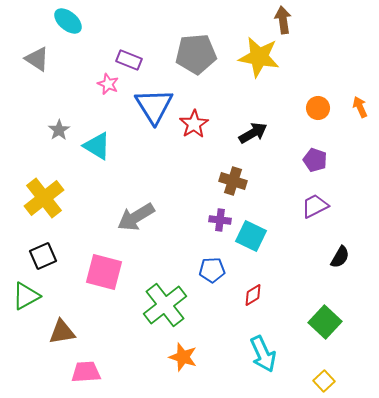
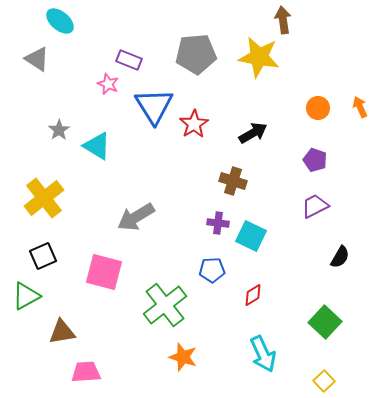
cyan ellipse: moved 8 px left
purple cross: moved 2 px left, 3 px down
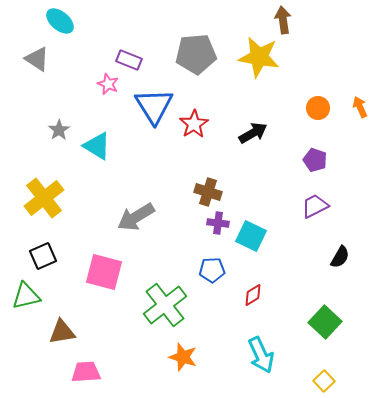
brown cross: moved 25 px left, 11 px down
green triangle: rotated 16 degrees clockwise
cyan arrow: moved 2 px left, 1 px down
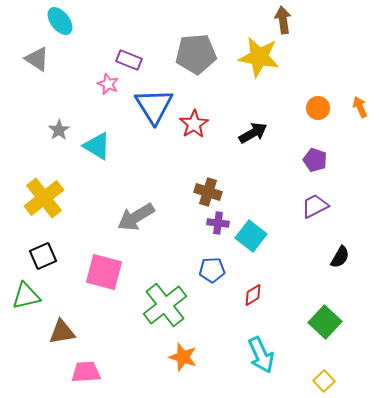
cyan ellipse: rotated 12 degrees clockwise
cyan square: rotated 12 degrees clockwise
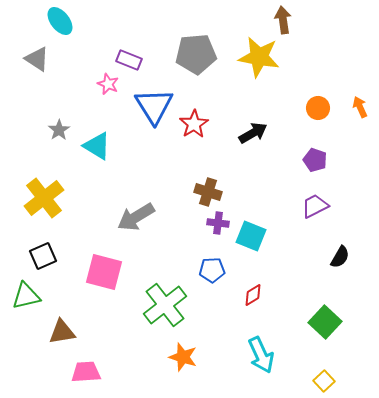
cyan square: rotated 16 degrees counterclockwise
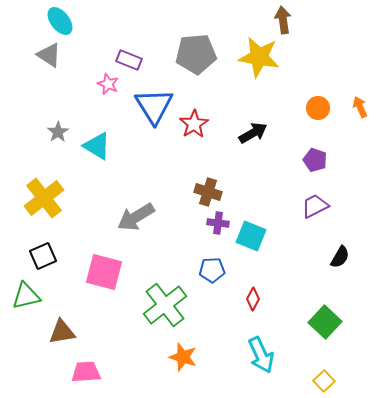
gray triangle: moved 12 px right, 4 px up
gray star: moved 1 px left, 2 px down
red diamond: moved 4 px down; rotated 30 degrees counterclockwise
